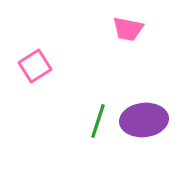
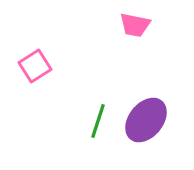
pink trapezoid: moved 7 px right, 4 px up
purple ellipse: moved 2 px right; rotated 45 degrees counterclockwise
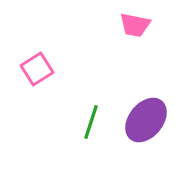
pink square: moved 2 px right, 3 px down
green line: moved 7 px left, 1 px down
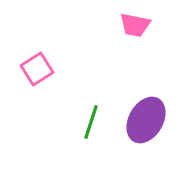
purple ellipse: rotated 9 degrees counterclockwise
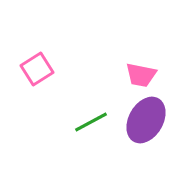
pink trapezoid: moved 6 px right, 50 px down
green line: rotated 44 degrees clockwise
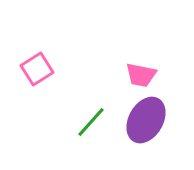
green line: rotated 20 degrees counterclockwise
